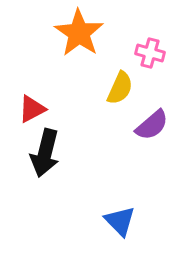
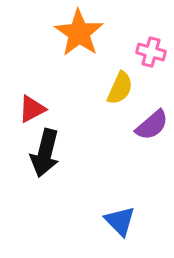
pink cross: moved 1 px right, 1 px up
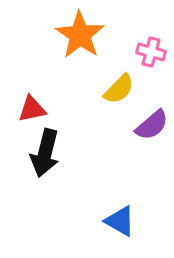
orange star: moved 1 px right, 2 px down
yellow semicircle: moved 1 px left, 1 px down; rotated 20 degrees clockwise
red triangle: rotated 16 degrees clockwise
blue triangle: rotated 16 degrees counterclockwise
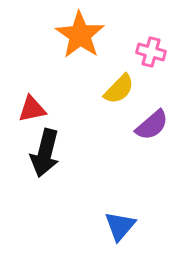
blue triangle: moved 5 px down; rotated 40 degrees clockwise
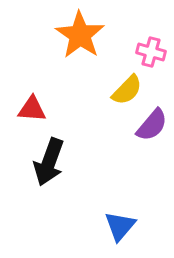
yellow semicircle: moved 8 px right, 1 px down
red triangle: rotated 16 degrees clockwise
purple semicircle: rotated 9 degrees counterclockwise
black arrow: moved 4 px right, 9 px down; rotated 6 degrees clockwise
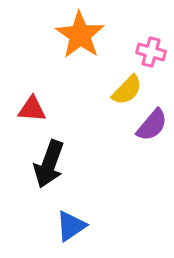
black arrow: moved 2 px down
blue triangle: moved 49 px left; rotated 16 degrees clockwise
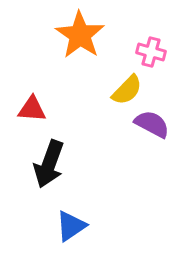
purple semicircle: moved 1 px up; rotated 102 degrees counterclockwise
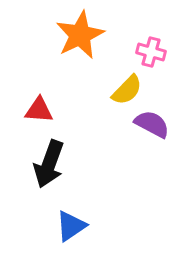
orange star: rotated 12 degrees clockwise
red triangle: moved 7 px right, 1 px down
